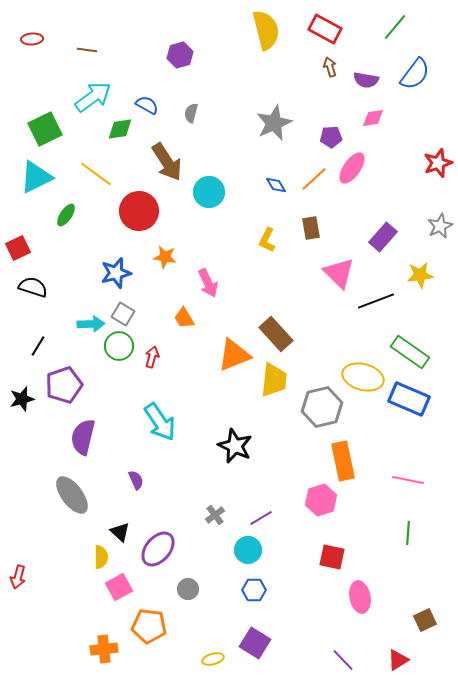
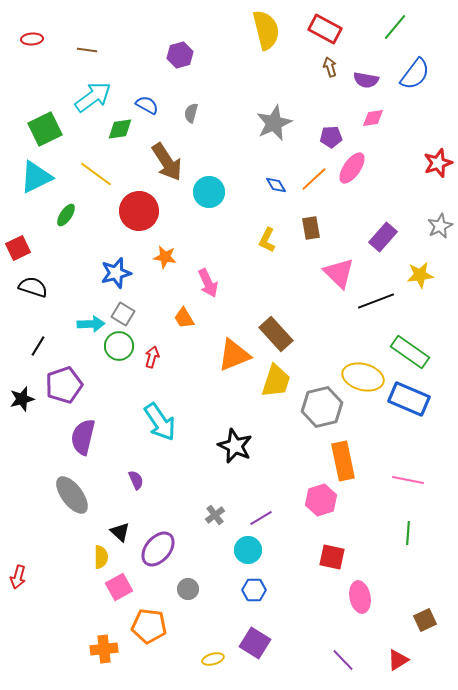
yellow trapezoid at (274, 380): moved 2 px right, 1 px down; rotated 12 degrees clockwise
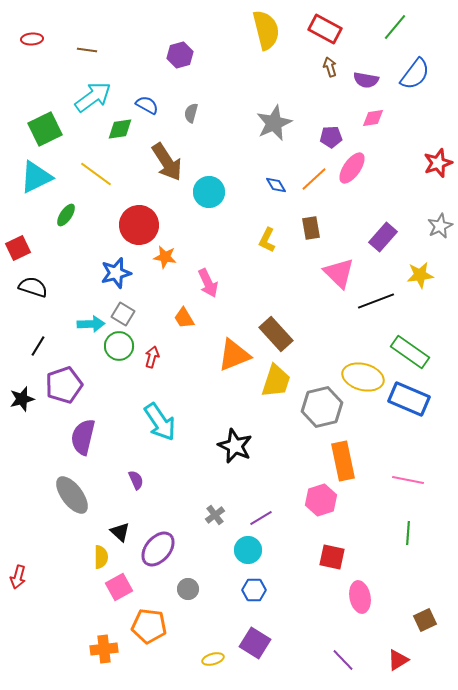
red circle at (139, 211): moved 14 px down
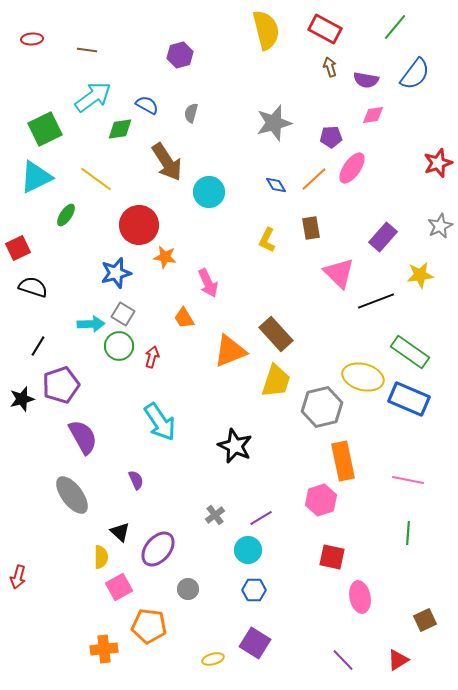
pink diamond at (373, 118): moved 3 px up
gray star at (274, 123): rotated 9 degrees clockwise
yellow line at (96, 174): moved 5 px down
orange triangle at (234, 355): moved 4 px left, 4 px up
purple pentagon at (64, 385): moved 3 px left
purple semicircle at (83, 437): rotated 138 degrees clockwise
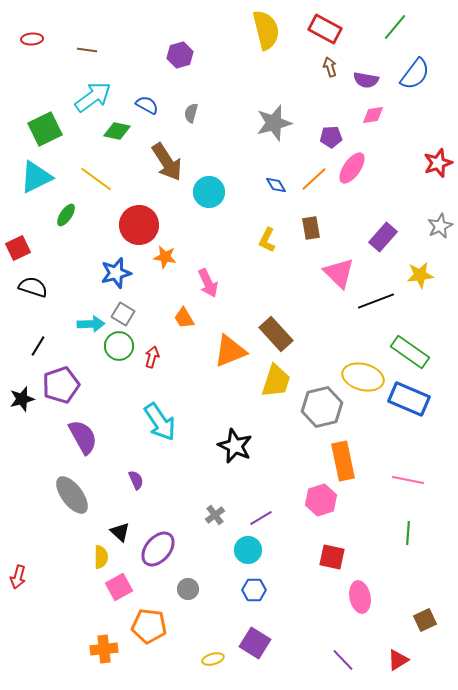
green diamond at (120, 129): moved 3 px left, 2 px down; rotated 20 degrees clockwise
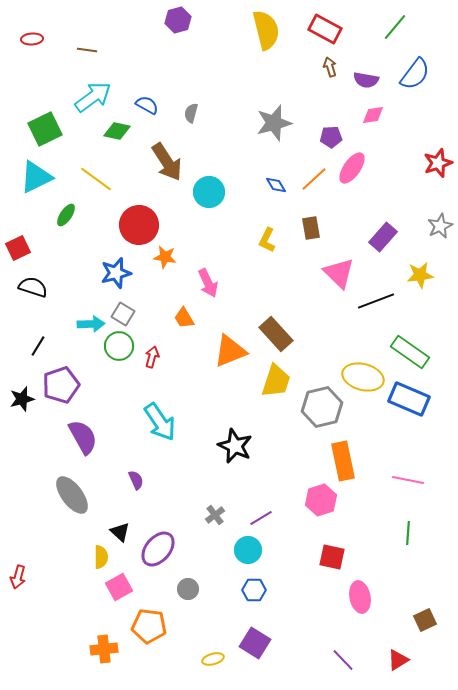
purple hexagon at (180, 55): moved 2 px left, 35 px up
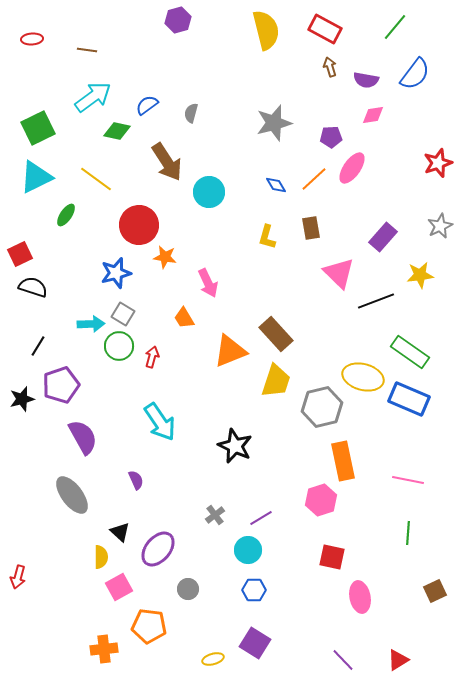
blue semicircle at (147, 105): rotated 65 degrees counterclockwise
green square at (45, 129): moved 7 px left, 1 px up
yellow L-shape at (267, 240): moved 3 px up; rotated 10 degrees counterclockwise
red square at (18, 248): moved 2 px right, 6 px down
brown square at (425, 620): moved 10 px right, 29 px up
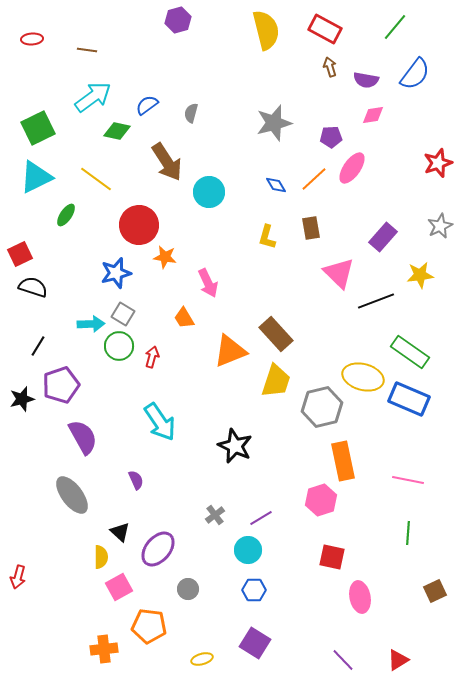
yellow ellipse at (213, 659): moved 11 px left
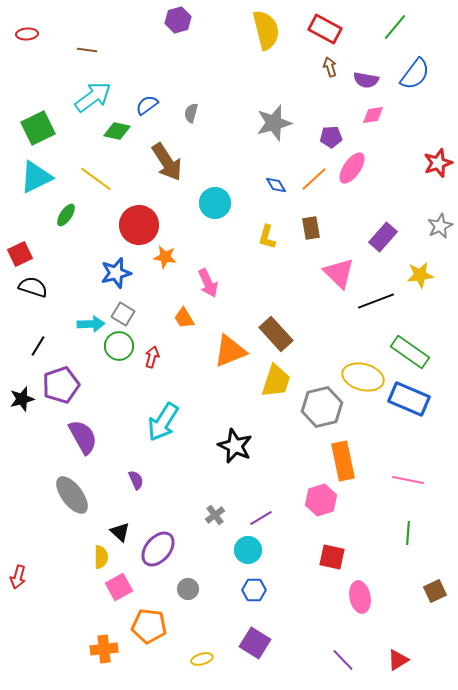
red ellipse at (32, 39): moved 5 px left, 5 px up
cyan circle at (209, 192): moved 6 px right, 11 px down
cyan arrow at (160, 422): moved 3 px right; rotated 66 degrees clockwise
